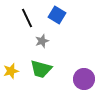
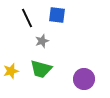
blue square: rotated 24 degrees counterclockwise
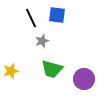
black line: moved 4 px right
green trapezoid: moved 11 px right
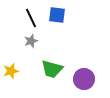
gray star: moved 11 px left
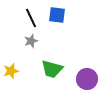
purple circle: moved 3 px right
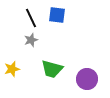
gray star: moved 1 px up
yellow star: moved 1 px right, 2 px up
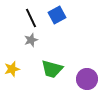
blue square: rotated 36 degrees counterclockwise
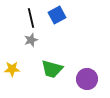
black line: rotated 12 degrees clockwise
yellow star: rotated 14 degrees clockwise
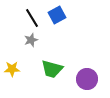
black line: moved 1 px right; rotated 18 degrees counterclockwise
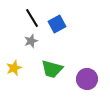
blue square: moved 9 px down
gray star: moved 1 px down
yellow star: moved 2 px right, 1 px up; rotated 21 degrees counterclockwise
